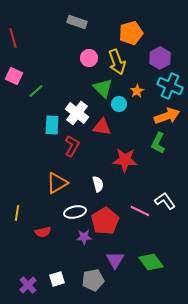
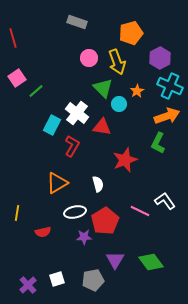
pink square: moved 3 px right, 2 px down; rotated 30 degrees clockwise
cyan rectangle: rotated 24 degrees clockwise
red star: rotated 25 degrees counterclockwise
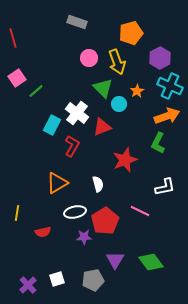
red triangle: rotated 30 degrees counterclockwise
white L-shape: moved 14 px up; rotated 115 degrees clockwise
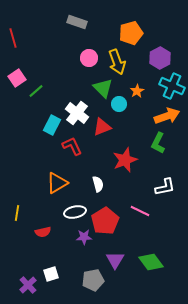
cyan cross: moved 2 px right
red L-shape: rotated 55 degrees counterclockwise
white square: moved 6 px left, 5 px up
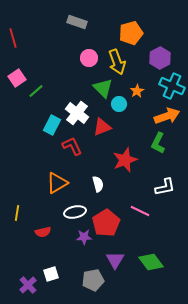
red pentagon: moved 1 px right, 2 px down
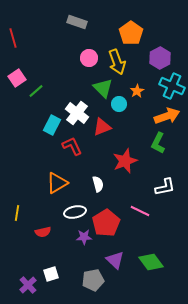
orange pentagon: rotated 20 degrees counterclockwise
red star: moved 1 px down
purple triangle: rotated 18 degrees counterclockwise
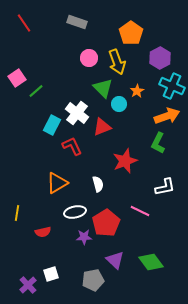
red line: moved 11 px right, 15 px up; rotated 18 degrees counterclockwise
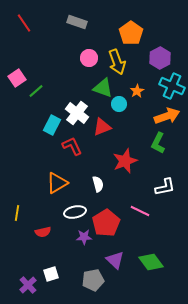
green triangle: rotated 25 degrees counterclockwise
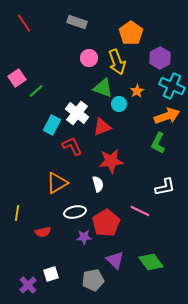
red star: moved 14 px left; rotated 15 degrees clockwise
